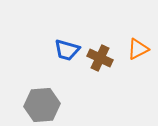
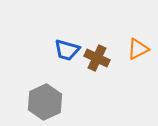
brown cross: moved 3 px left
gray hexagon: moved 3 px right, 3 px up; rotated 20 degrees counterclockwise
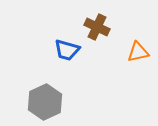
orange triangle: moved 3 px down; rotated 15 degrees clockwise
brown cross: moved 31 px up
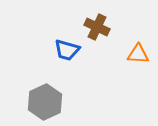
orange triangle: moved 2 px down; rotated 15 degrees clockwise
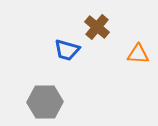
brown cross: rotated 15 degrees clockwise
gray hexagon: rotated 24 degrees clockwise
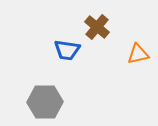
blue trapezoid: rotated 8 degrees counterclockwise
orange triangle: rotated 15 degrees counterclockwise
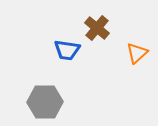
brown cross: moved 1 px down
orange triangle: moved 1 px left, 1 px up; rotated 30 degrees counterclockwise
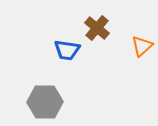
orange triangle: moved 5 px right, 7 px up
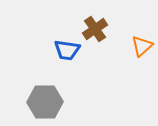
brown cross: moved 2 px left, 1 px down; rotated 15 degrees clockwise
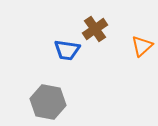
gray hexagon: moved 3 px right; rotated 12 degrees clockwise
